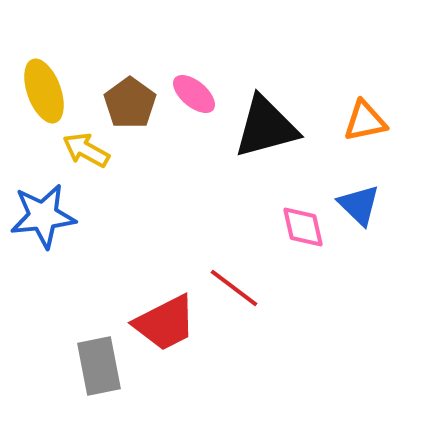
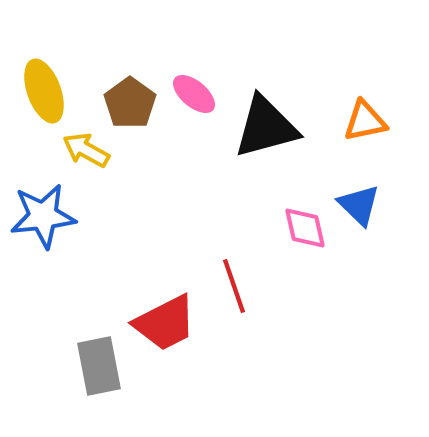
pink diamond: moved 2 px right, 1 px down
red line: moved 2 px up; rotated 34 degrees clockwise
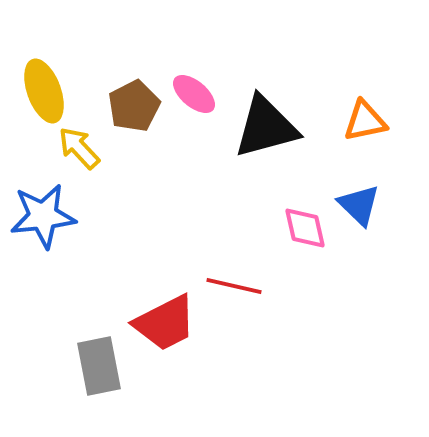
brown pentagon: moved 4 px right, 3 px down; rotated 9 degrees clockwise
yellow arrow: moved 7 px left, 2 px up; rotated 18 degrees clockwise
red line: rotated 58 degrees counterclockwise
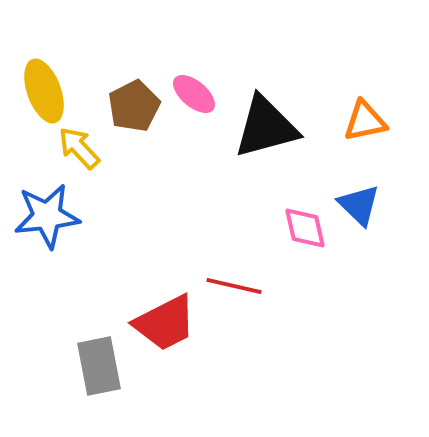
blue star: moved 4 px right
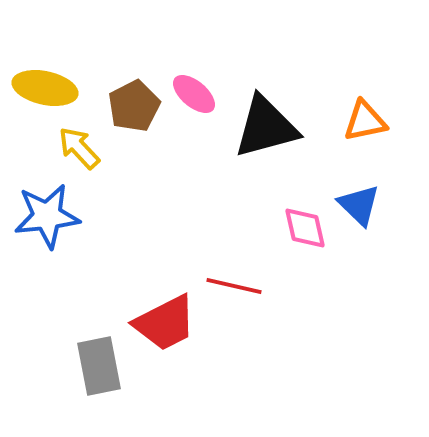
yellow ellipse: moved 1 px right, 3 px up; rotated 58 degrees counterclockwise
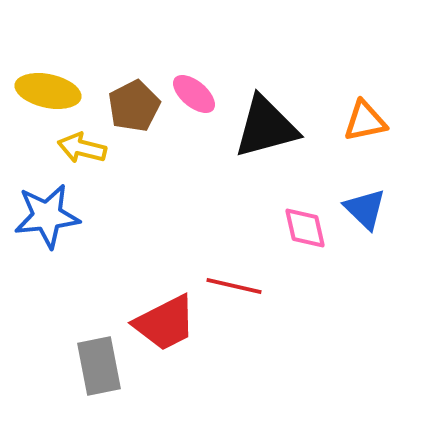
yellow ellipse: moved 3 px right, 3 px down
yellow arrow: moved 3 px right; rotated 33 degrees counterclockwise
blue triangle: moved 6 px right, 4 px down
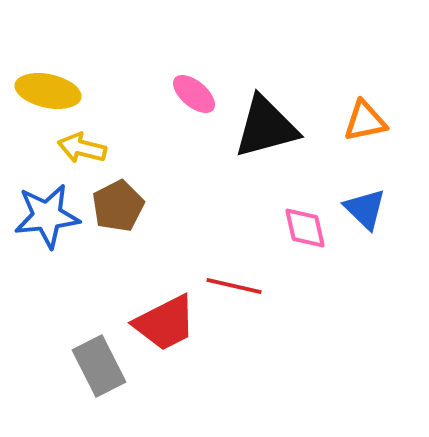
brown pentagon: moved 16 px left, 100 px down
gray rectangle: rotated 16 degrees counterclockwise
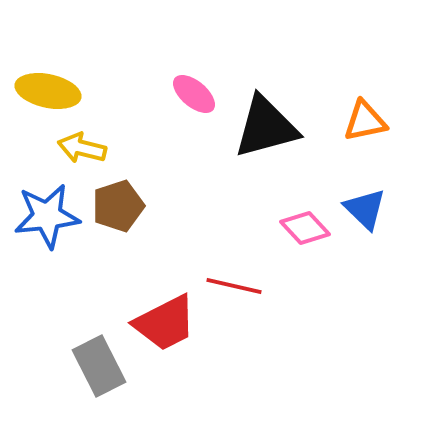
brown pentagon: rotated 9 degrees clockwise
pink diamond: rotated 30 degrees counterclockwise
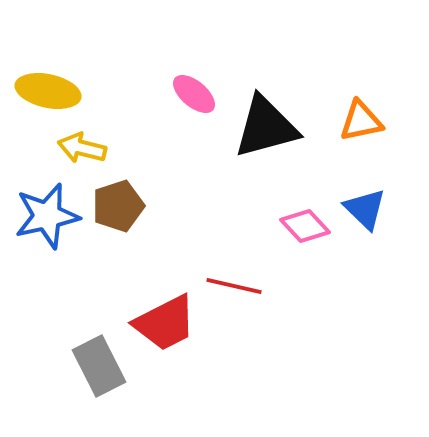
orange triangle: moved 4 px left
blue star: rotated 6 degrees counterclockwise
pink diamond: moved 2 px up
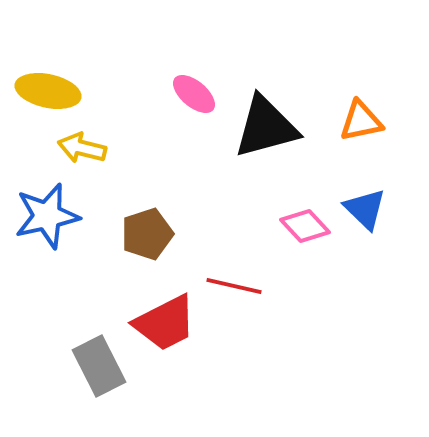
brown pentagon: moved 29 px right, 28 px down
